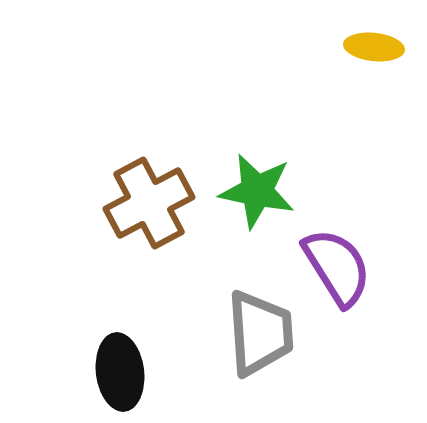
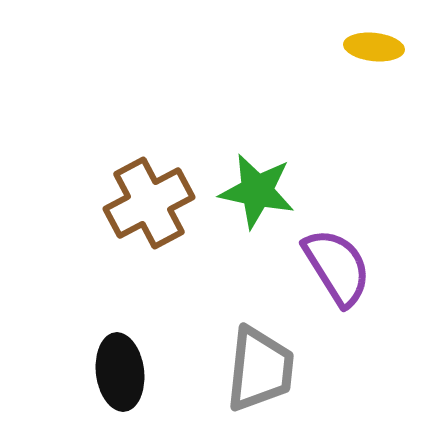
gray trapezoid: moved 36 px down; rotated 10 degrees clockwise
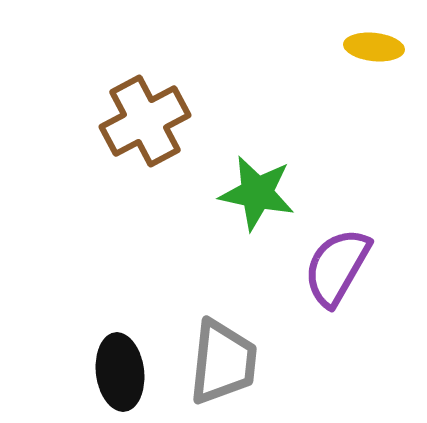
green star: moved 2 px down
brown cross: moved 4 px left, 82 px up
purple semicircle: rotated 118 degrees counterclockwise
gray trapezoid: moved 37 px left, 7 px up
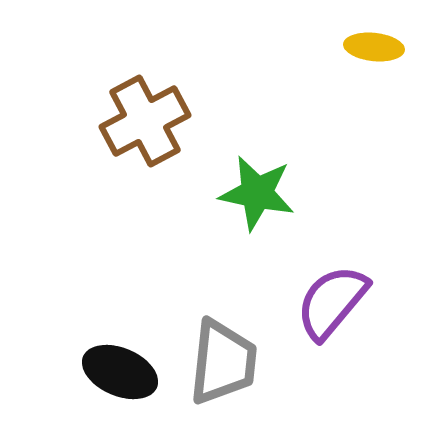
purple semicircle: moved 5 px left, 35 px down; rotated 10 degrees clockwise
black ellipse: rotated 60 degrees counterclockwise
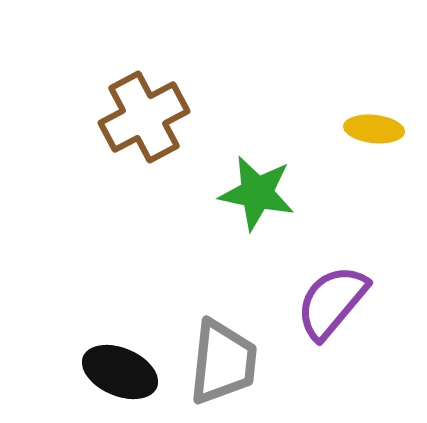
yellow ellipse: moved 82 px down
brown cross: moved 1 px left, 4 px up
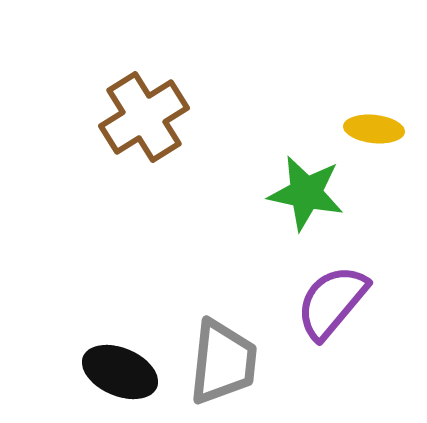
brown cross: rotated 4 degrees counterclockwise
green star: moved 49 px right
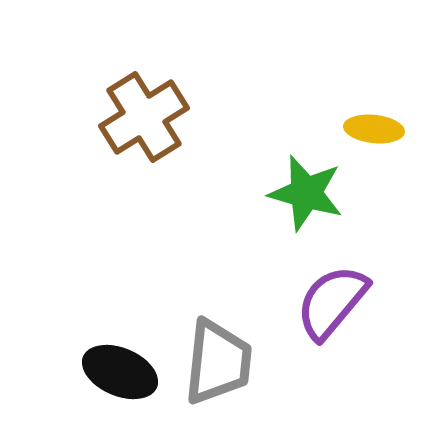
green star: rotated 4 degrees clockwise
gray trapezoid: moved 5 px left
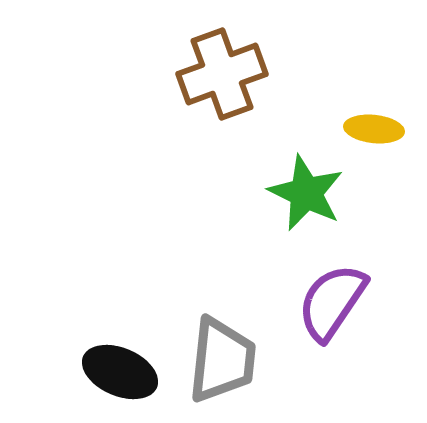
brown cross: moved 78 px right, 43 px up; rotated 12 degrees clockwise
green star: rotated 10 degrees clockwise
purple semicircle: rotated 6 degrees counterclockwise
gray trapezoid: moved 4 px right, 2 px up
